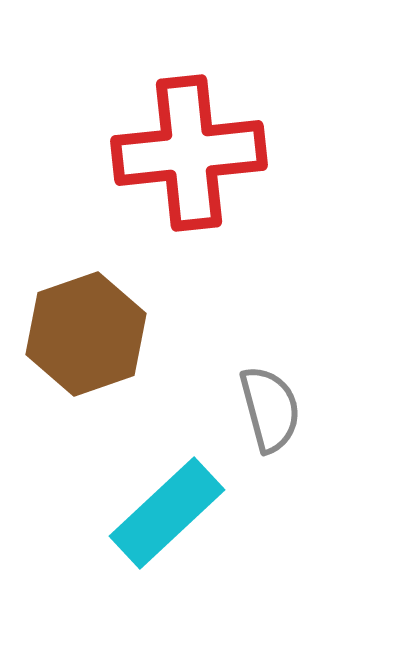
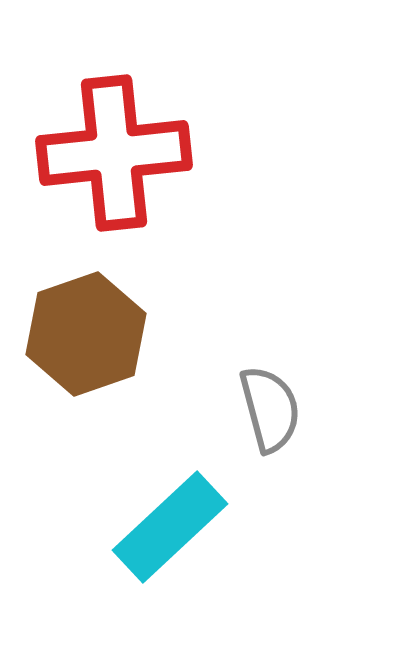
red cross: moved 75 px left
cyan rectangle: moved 3 px right, 14 px down
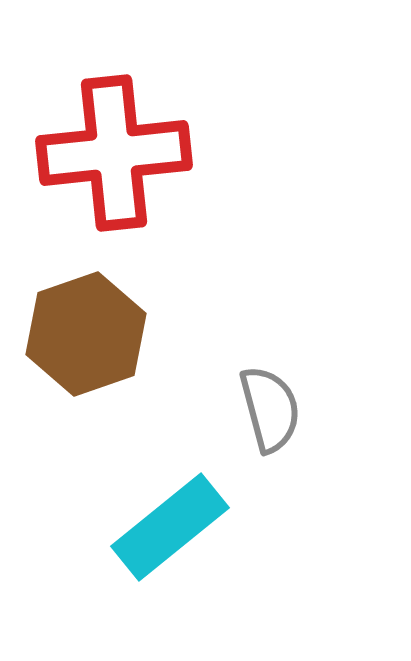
cyan rectangle: rotated 4 degrees clockwise
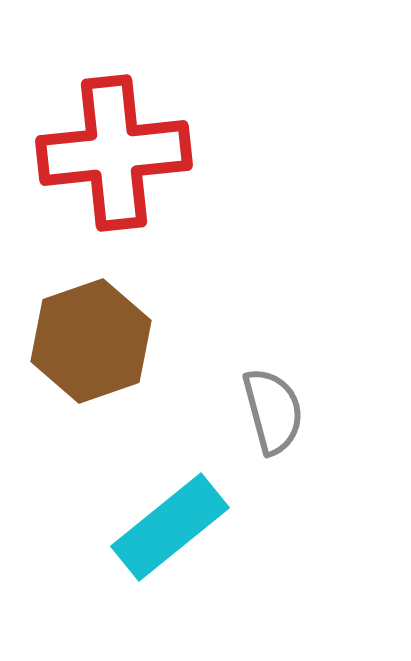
brown hexagon: moved 5 px right, 7 px down
gray semicircle: moved 3 px right, 2 px down
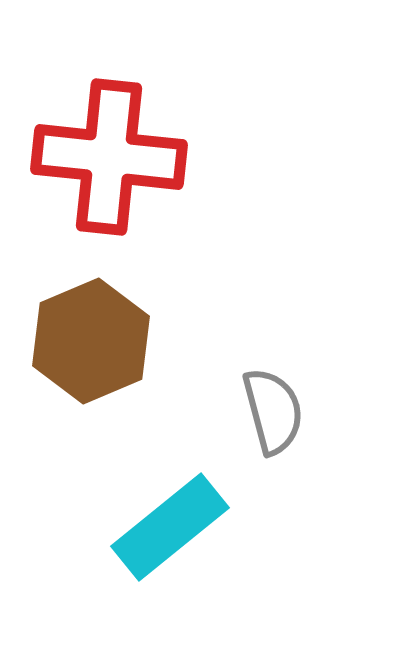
red cross: moved 5 px left, 4 px down; rotated 12 degrees clockwise
brown hexagon: rotated 4 degrees counterclockwise
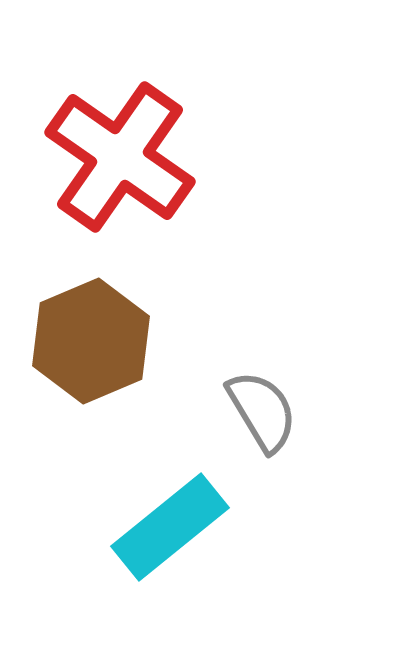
red cross: moved 11 px right; rotated 29 degrees clockwise
gray semicircle: moved 11 px left; rotated 16 degrees counterclockwise
